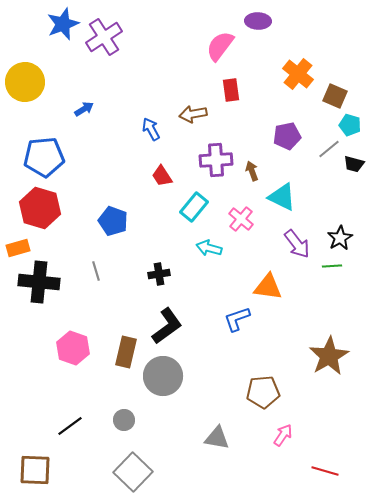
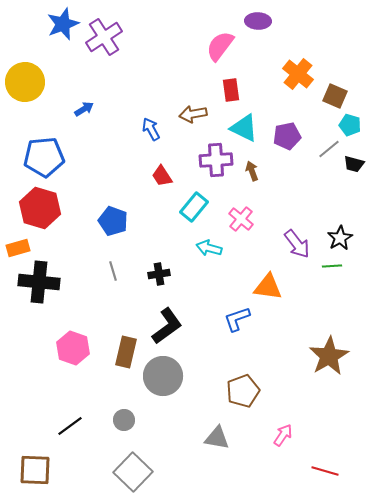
cyan triangle at (282, 197): moved 38 px left, 69 px up
gray line at (96, 271): moved 17 px right
brown pentagon at (263, 392): moved 20 px left, 1 px up; rotated 16 degrees counterclockwise
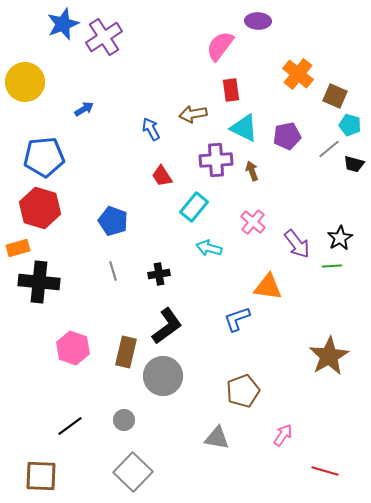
pink cross at (241, 219): moved 12 px right, 3 px down
brown square at (35, 470): moved 6 px right, 6 px down
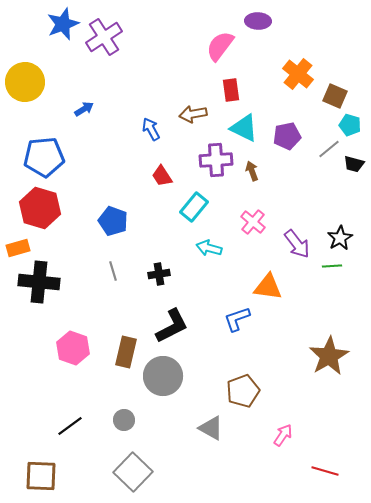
black L-shape at (167, 326): moved 5 px right; rotated 9 degrees clockwise
gray triangle at (217, 438): moved 6 px left, 10 px up; rotated 20 degrees clockwise
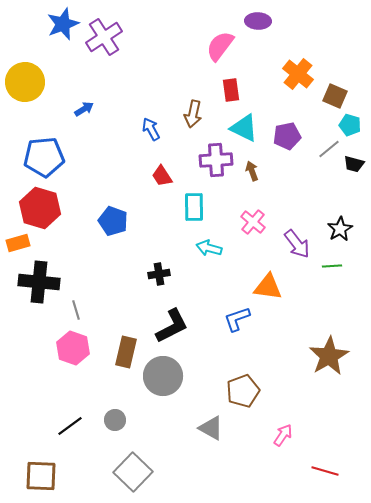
brown arrow at (193, 114): rotated 68 degrees counterclockwise
cyan rectangle at (194, 207): rotated 40 degrees counterclockwise
black star at (340, 238): moved 9 px up
orange rectangle at (18, 248): moved 5 px up
gray line at (113, 271): moved 37 px left, 39 px down
gray circle at (124, 420): moved 9 px left
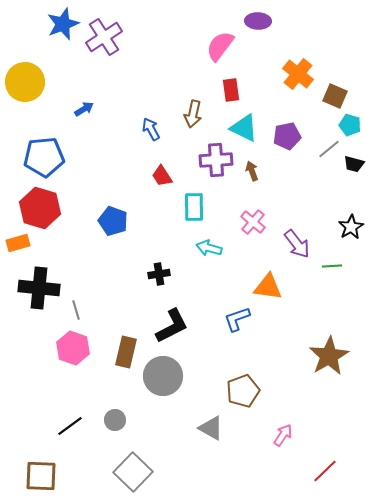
black star at (340, 229): moved 11 px right, 2 px up
black cross at (39, 282): moved 6 px down
red line at (325, 471): rotated 60 degrees counterclockwise
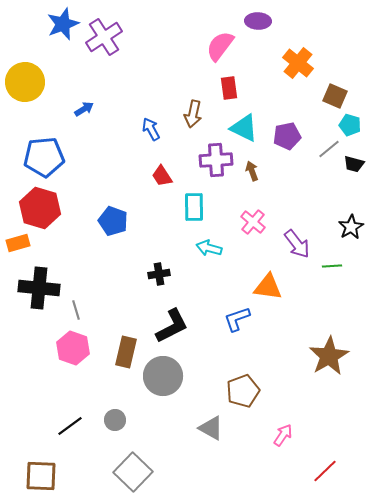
orange cross at (298, 74): moved 11 px up
red rectangle at (231, 90): moved 2 px left, 2 px up
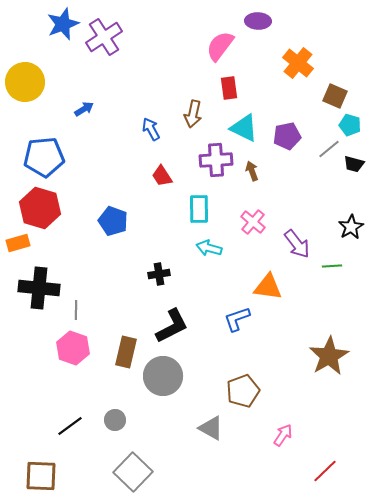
cyan rectangle at (194, 207): moved 5 px right, 2 px down
gray line at (76, 310): rotated 18 degrees clockwise
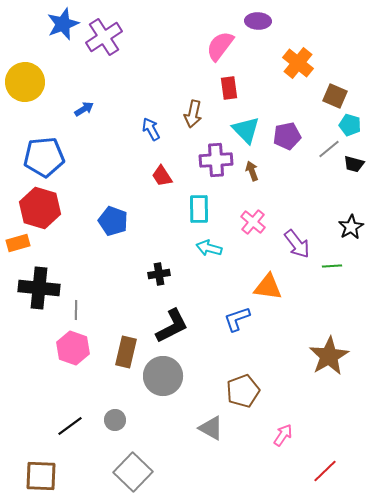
cyan triangle at (244, 128): moved 2 px right, 2 px down; rotated 20 degrees clockwise
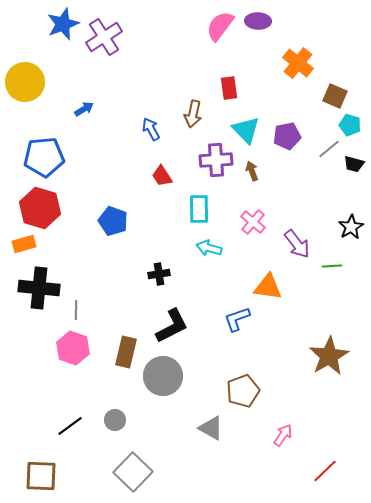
pink semicircle at (220, 46): moved 20 px up
orange rectangle at (18, 243): moved 6 px right, 1 px down
